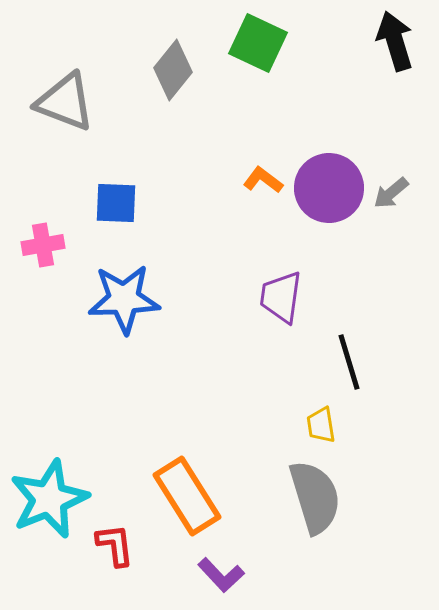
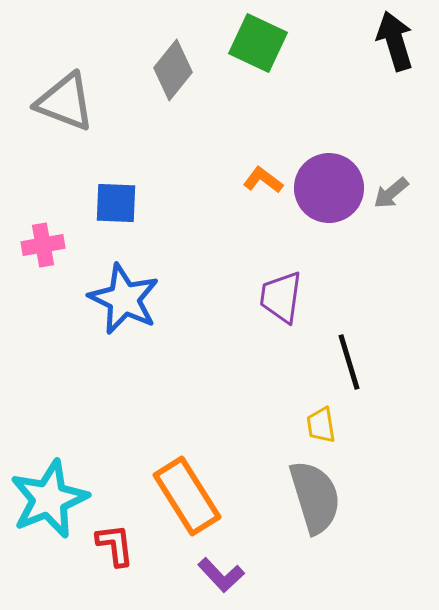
blue star: rotated 28 degrees clockwise
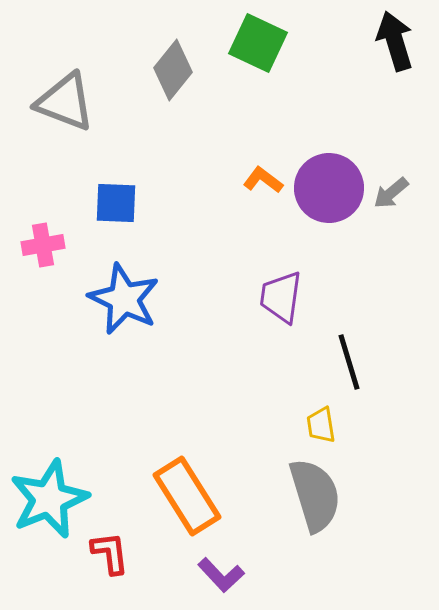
gray semicircle: moved 2 px up
red L-shape: moved 5 px left, 8 px down
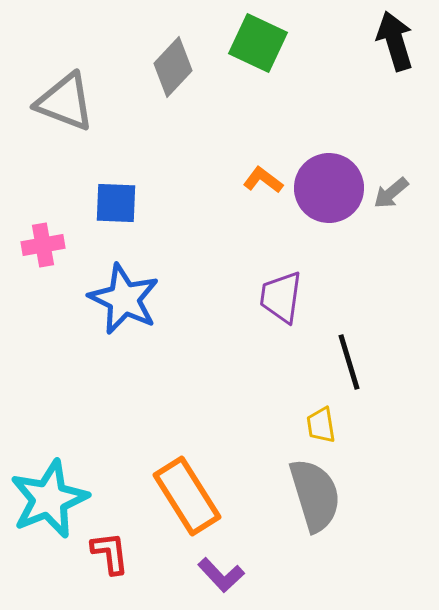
gray diamond: moved 3 px up; rotated 4 degrees clockwise
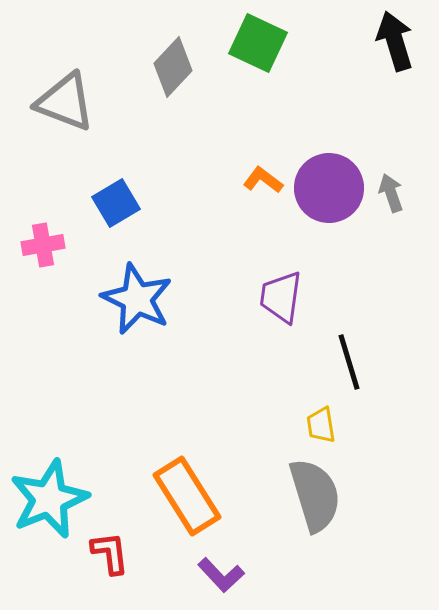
gray arrow: rotated 111 degrees clockwise
blue square: rotated 33 degrees counterclockwise
blue star: moved 13 px right
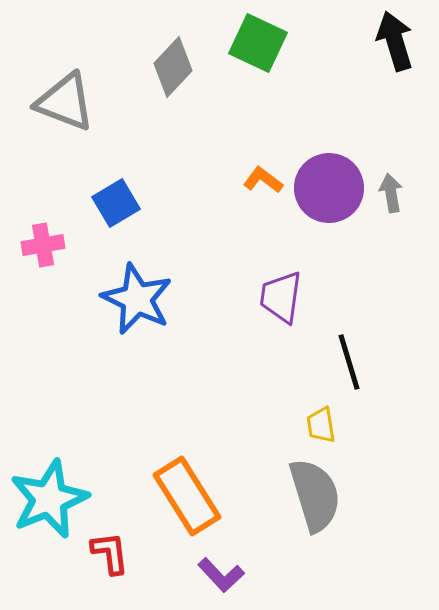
gray arrow: rotated 9 degrees clockwise
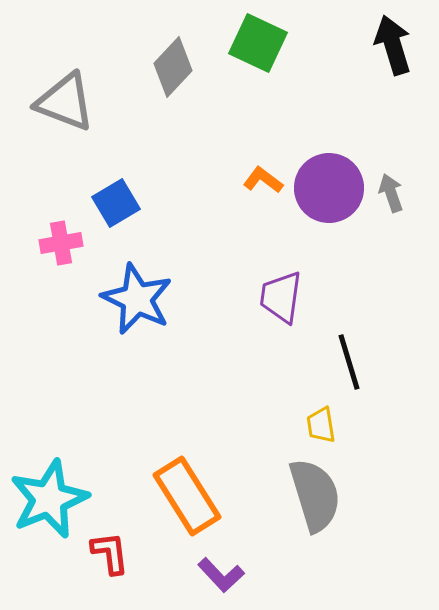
black arrow: moved 2 px left, 4 px down
gray arrow: rotated 9 degrees counterclockwise
pink cross: moved 18 px right, 2 px up
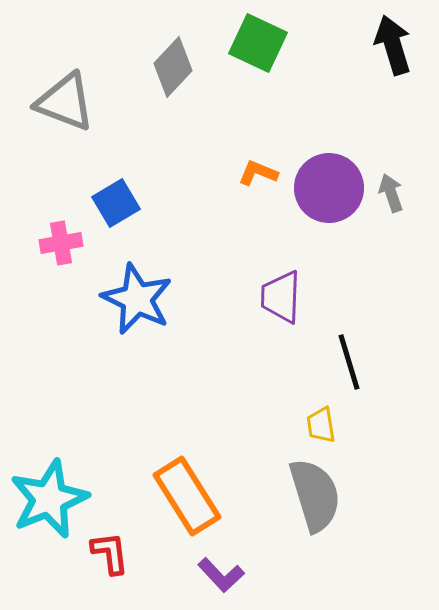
orange L-shape: moved 5 px left, 7 px up; rotated 15 degrees counterclockwise
purple trapezoid: rotated 6 degrees counterclockwise
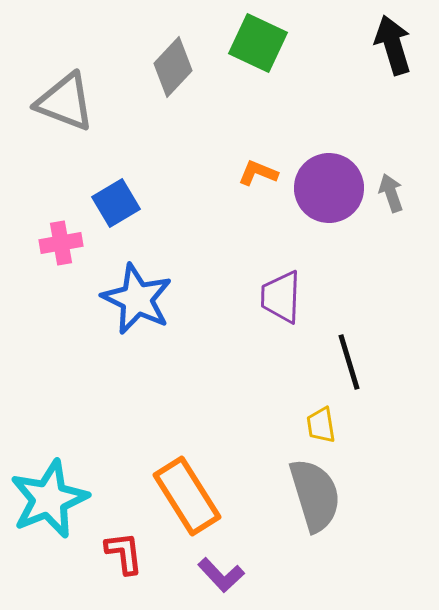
red L-shape: moved 14 px right
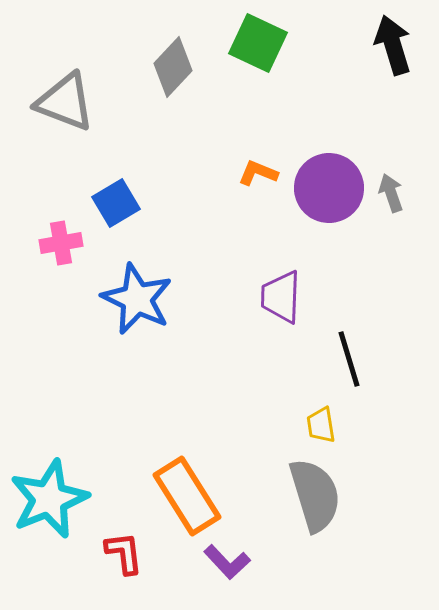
black line: moved 3 px up
purple L-shape: moved 6 px right, 13 px up
